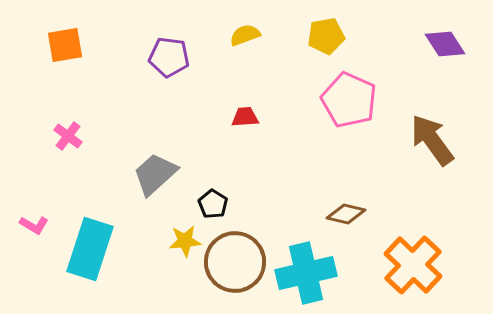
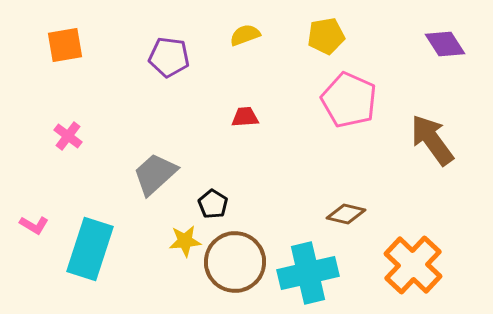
cyan cross: moved 2 px right
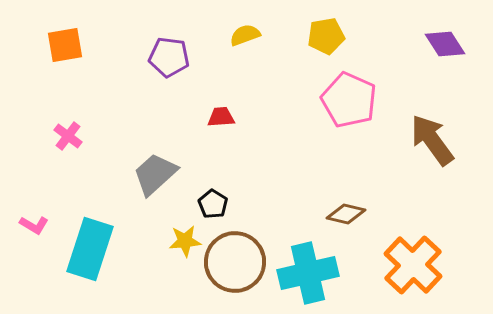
red trapezoid: moved 24 px left
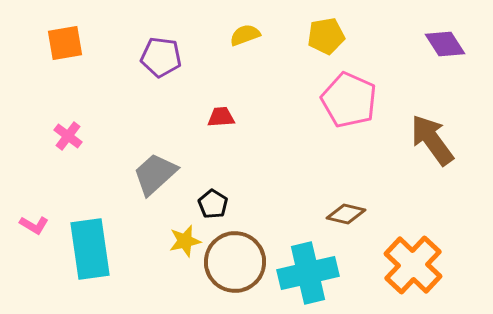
orange square: moved 2 px up
purple pentagon: moved 8 px left
yellow star: rotated 8 degrees counterclockwise
cyan rectangle: rotated 26 degrees counterclockwise
